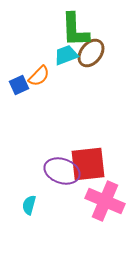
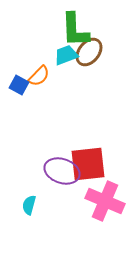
brown ellipse: moved 2 px left, 1 px up
blue square: rotated 36 degrees counterclockwise
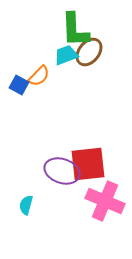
cyan semicircle: moved 3 px left
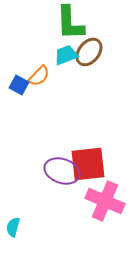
green L-shape: moved 5 px left, 7 px up
cyan semicircle: moved 13 px left, 22 px down
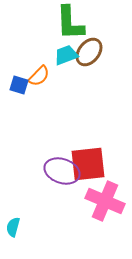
blue square: rotated 12 degrees counterclockwise
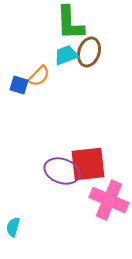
brown ellipse: rotated 20 degrees counterclockwise
pink cross: moved 4 px right, 1 px up
